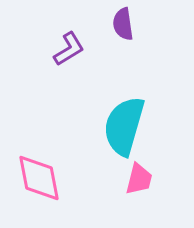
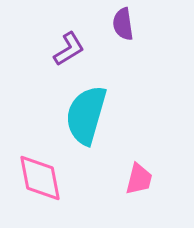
cyan semicircle: moved 38 px left, 11 px up
pink diamond: moved 1 px right
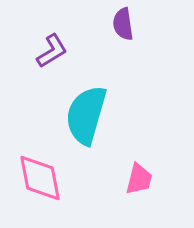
purple L-shape: moved 17 px left, 2 px down
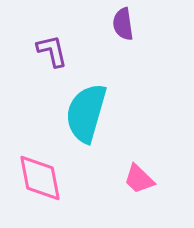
purple L-shape: rotated 72 degrees counterclockwise
cyan semicircle: moved 2 px up
pink trapezoid: rotated 120 degrees clockwise
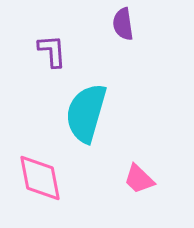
purple L-shape: rotated 9 degrees clockwise
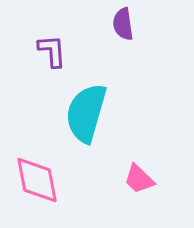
pink diamond: moved 3 px left, 2 px down
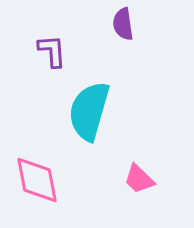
cyan semicircle: moved 3 px right, 2 px up
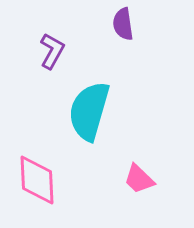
purple L-shape: rotated 33 degrees clockwise
pink diamond: rotated 8 degrees clockwise
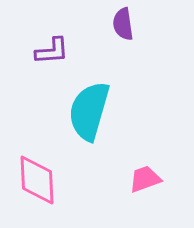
purple L-shape: rotated 57 degrees clockwise
pink trapezoid: moved 6 px right; rotated 116 degrees clockwise
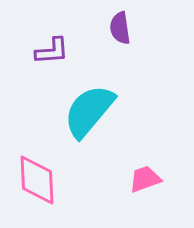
purple semicircle: moved 3 px left, 4 px down
cyan semicircle: rotated 24 degrees clockwise
